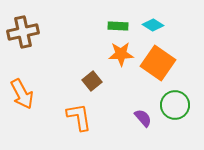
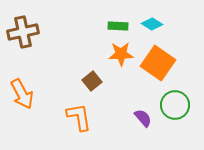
cyan diamond: moved 1 px left, 1 px up
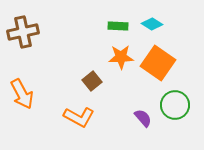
orange star: moved 3 px down
orange L-shape: rotated 128 degrees clockwise
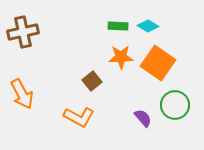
cyan diamond: moved 4 px left, 2 px down
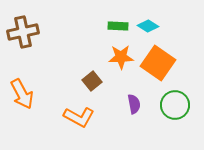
purple semicircle: moved 9 px left, 14 px up; rotated 30 degrees clockwise
